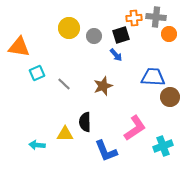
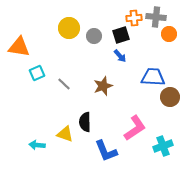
blue arrow: moved 4 px right, 1 px down
yellow triangle: rotated 18 degrees clockwise
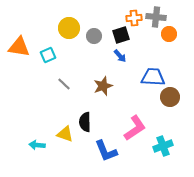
cyan square: moved 11 px right, 18 px up
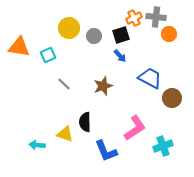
orange cross: rotated 21 degrees counterclockwise
blue trapezoid: moved 3 px left, 1 px down; rotated 25 degrees clockwise
brown circle: moved 2 px right, 1 px down
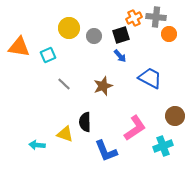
brown circle: moved 3 px right, 18 px down
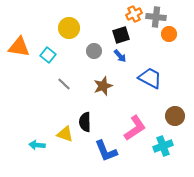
orange cross: moved 4 px up
gray circle: moved 15 px down
cyan square: rotated 28 degrees counterclockwise
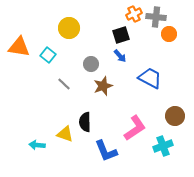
gray circle: moved 3 px left, 13 px down
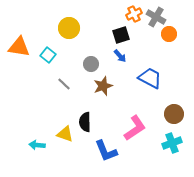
gray cross: rotated 24 degrees clockwise
brown circle: moved 1 px left, 2 px up
cyan cross: moved 9 px right, 3 px up
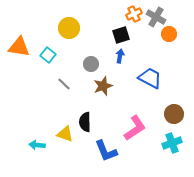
blue arrow: rotated 128 degrees counterclockwise
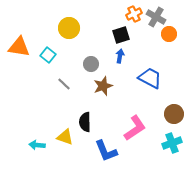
yellow triangle: moved 3 px down
